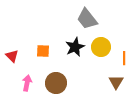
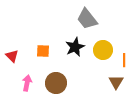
yellow circle: moved 2 px right, 3 px down
orange line: moved 2 px down
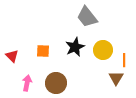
gray trapezoid: moved 2 px up
brown triangle: moved 4 px up
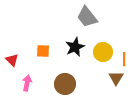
yellow circle: moved 2 px down
red triangle: moved 4 px down
orange line: moved 1 px up
brown circle: moved 9 px right, 1 px down
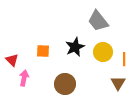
gray trapezoid: moved 11 px right, 4 px down
brown triangle: moved 2 px right, 5 px down
pink arrow: moved 3 px left, 5 px up
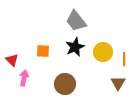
gray trapezoid: moved 22 px left
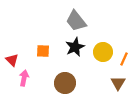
orange line: rotated 24 degrees clockwise
brown circle: moved 1 px up
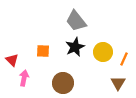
brown circle: moved 2 px left
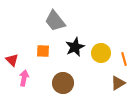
gray trapezoid: moved 21 px left
yellow circle: moved 2 px left, 1 px down
orange line: rotated 40 degrees counterclockwise
brown triangle: rotated 28 degrees clockwise
